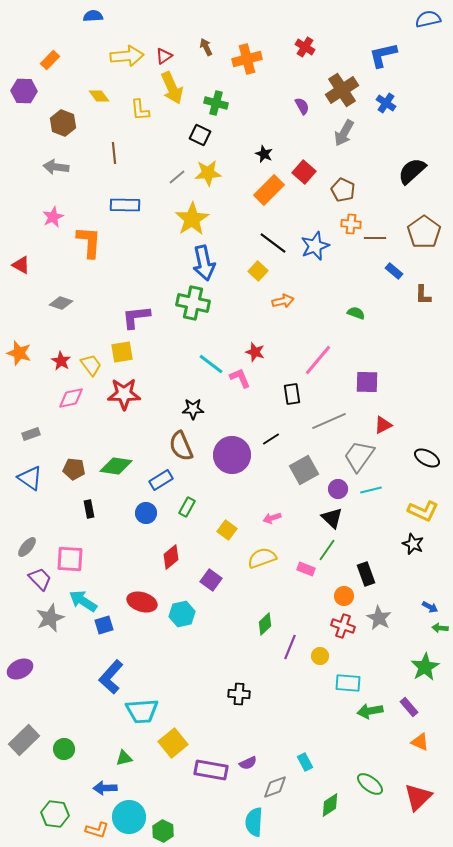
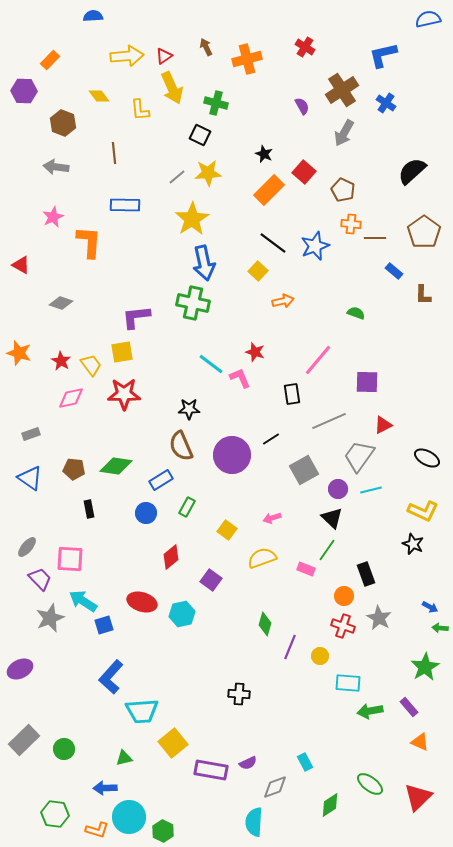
black star at (193, 409): moved 4 px left
green diamond at (265, 624): rotated 30 degrees counterclockwise
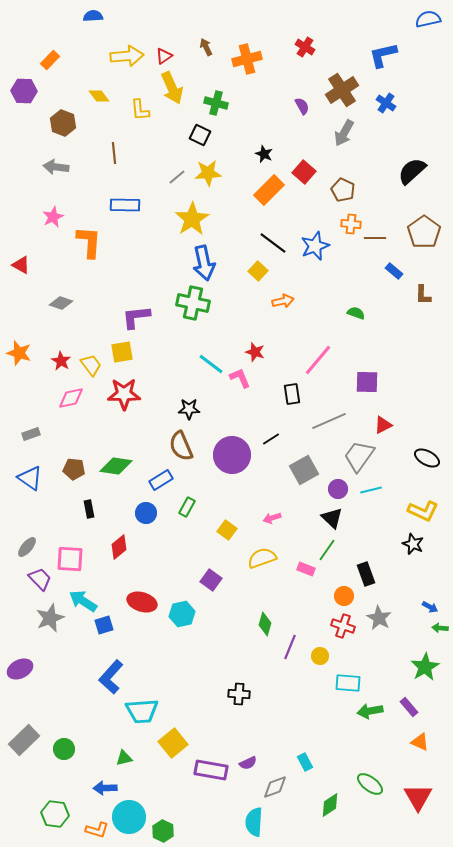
red diamond at (171, 557): moved 52 px left, 10 px up
red triangle at (418, 797): rotated 16 degrees counterclockwise
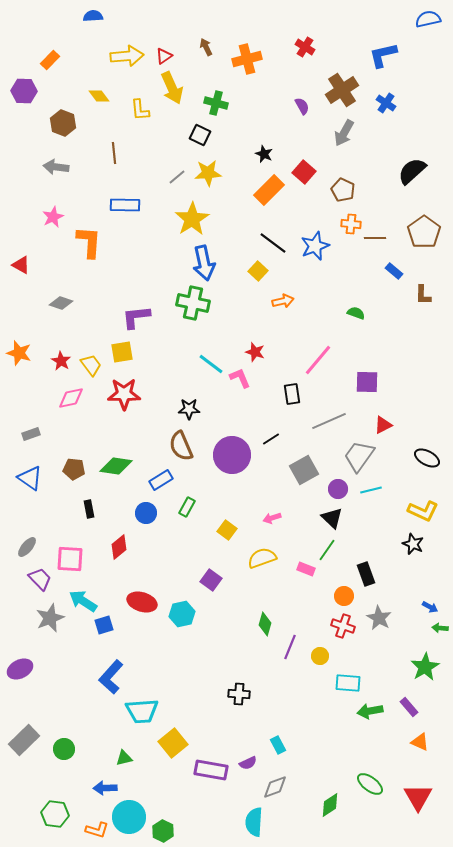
cyan rectangle at (305, 762): moved 27 px left, 17 px up
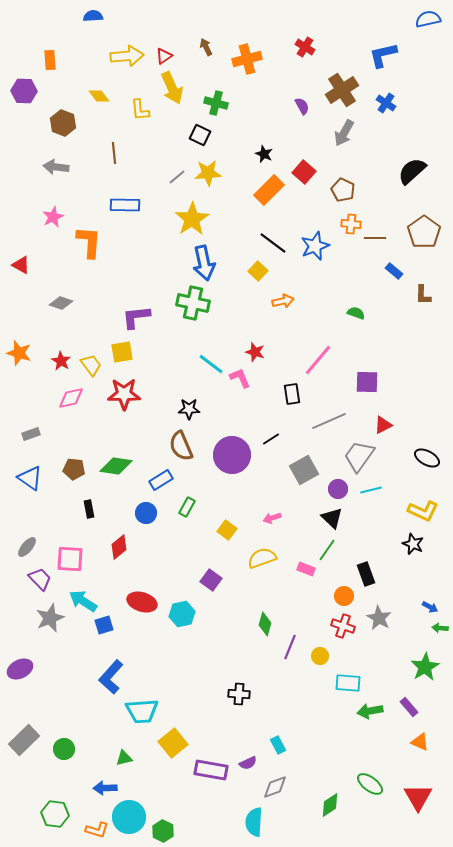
orange rectangle at (50, 60): rotated 48 degrees counterclockwise
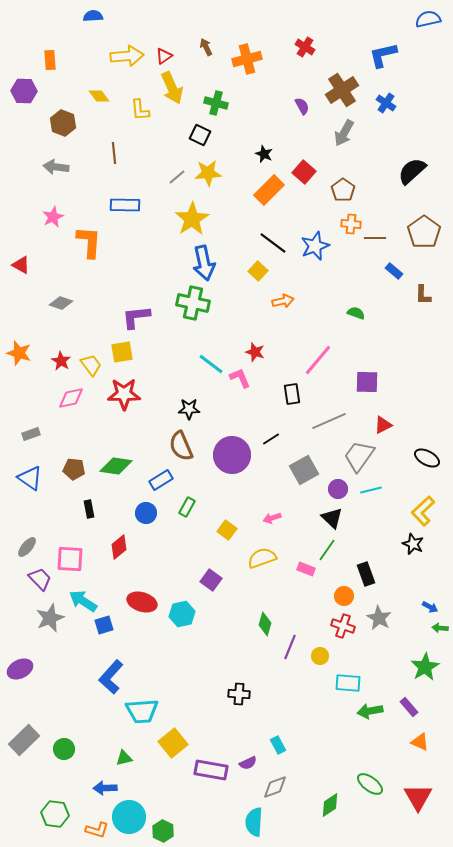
brown pentagon at (343, 190): rotated 10 degrees clockwise
yellow L-shape at (423, 511): rotated 112 degrees clockwise
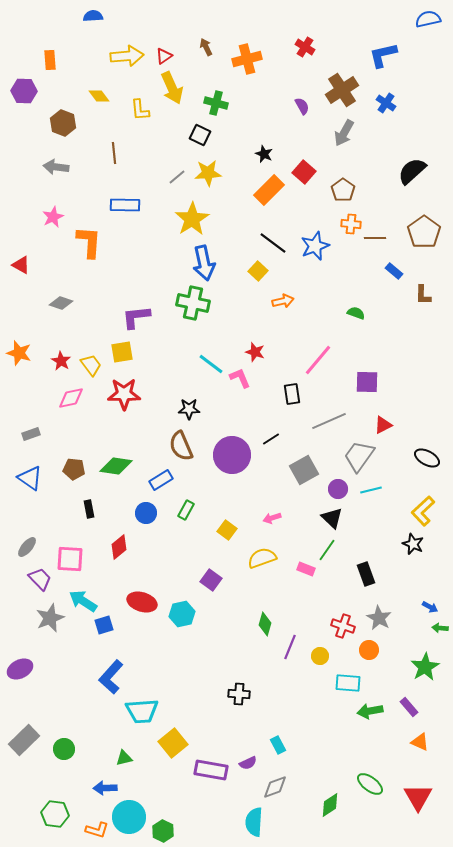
green rectangle at (187, 507): moved 1 px left, 3 px down
orange circle at (344, 596): moved 25 px right, 54 px down
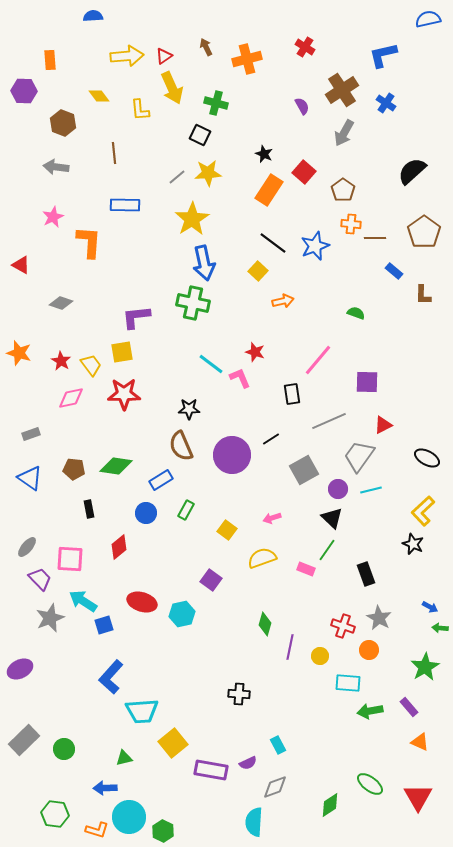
orange rectangle at (269, 190): rotated 12 degrees counterclockwise
purple line at (290, 647): rotated 10 degrees counterclockwise
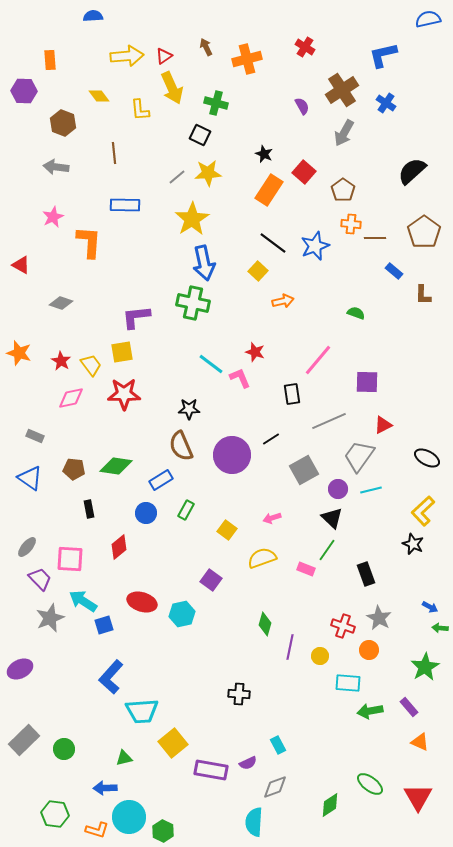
gray rectangle at (31, 434): moved 4 px right, 2 px down; rotated 42 degrees clockwise
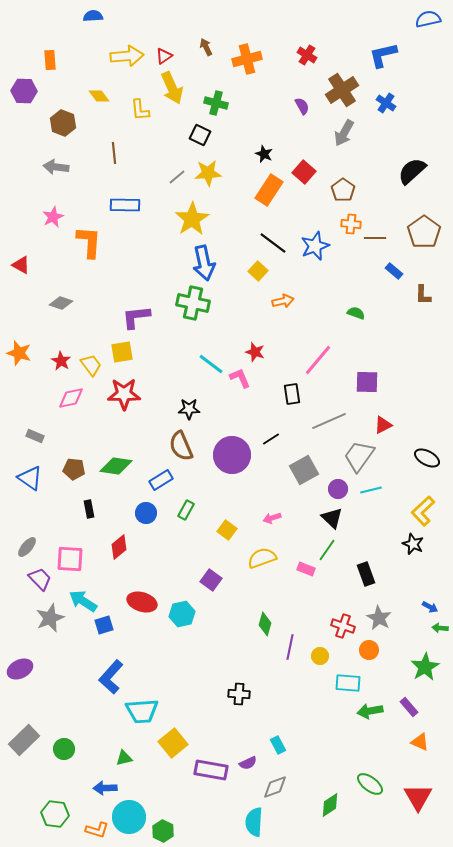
red cross at (305, 47): moved 2 px right, 8 px down
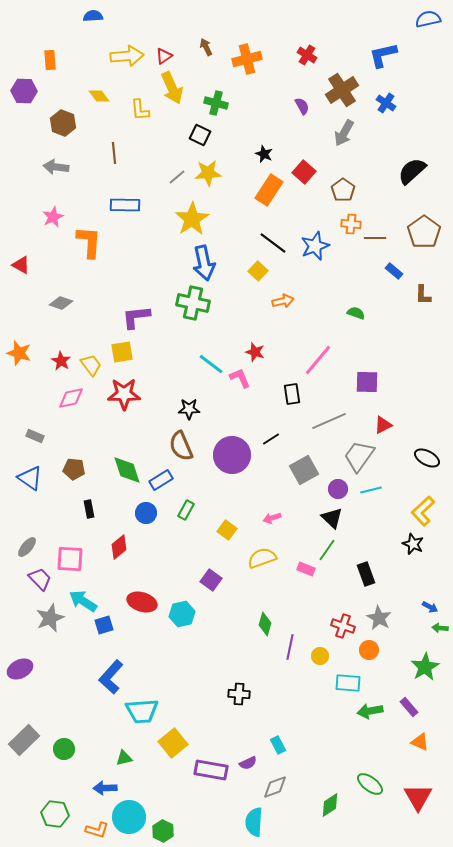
green diamond at (116, 466): moved 11 px right, 4 px down; rotated 64 degrees clockwise
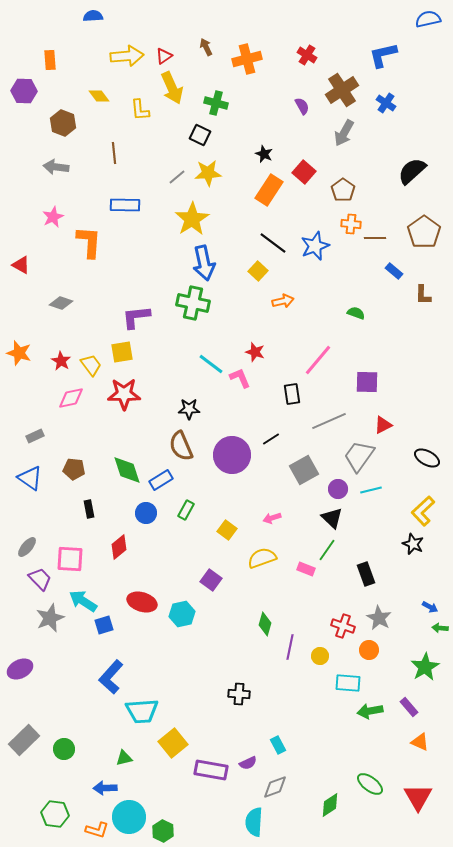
gray rectangle at (35, 436): rotated 48 degrees counterclockwise
